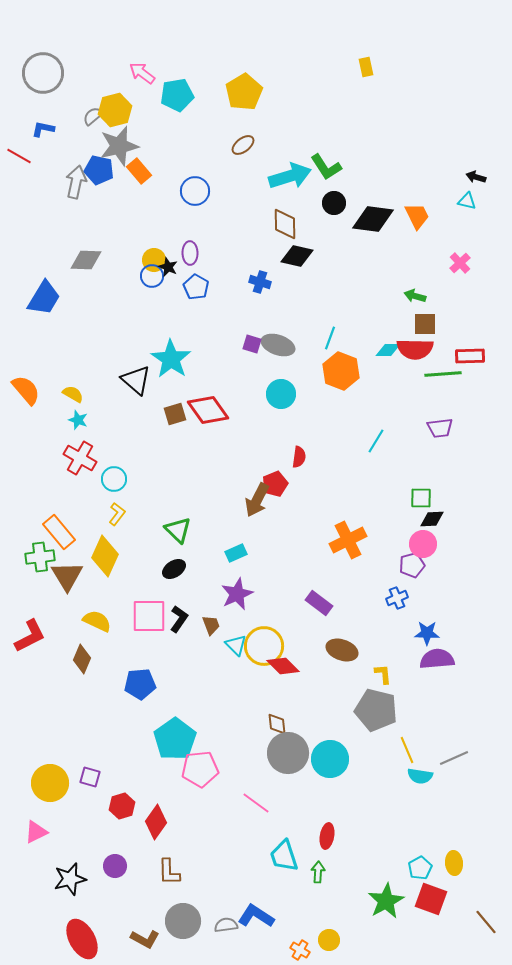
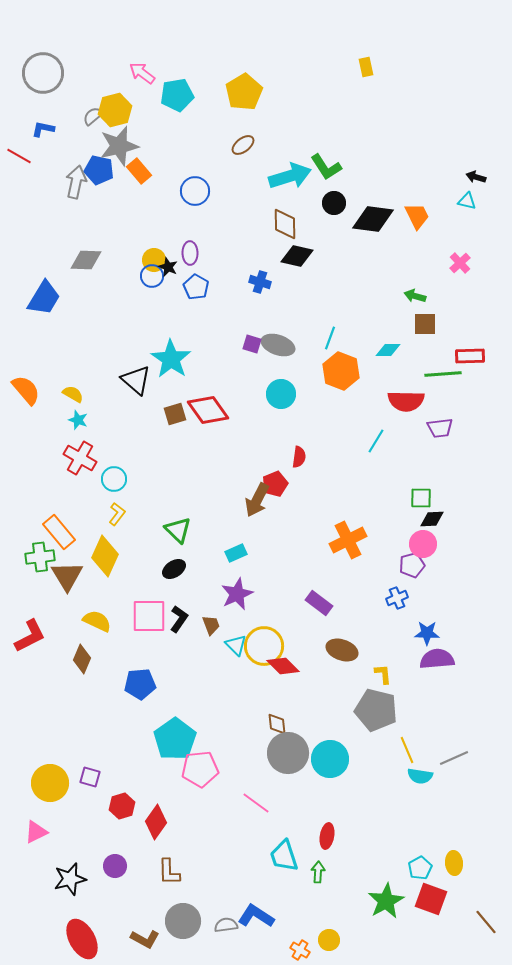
red semicircle at (415, 349): moved 9 px left, 52 px down
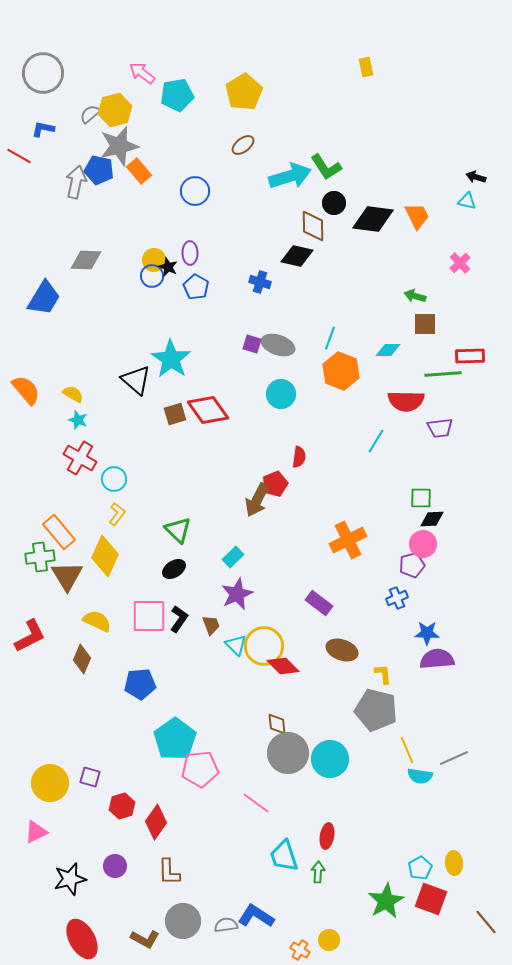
gray semicircle at (93, 116): moved 3 px left, 2 px up
brown diamond at (285, 224): moved 28 px right, 2 px down
cyan rectangle at (236, 553): moved 3 px left, 4 px down; rotated 20 degrees counterclockwise
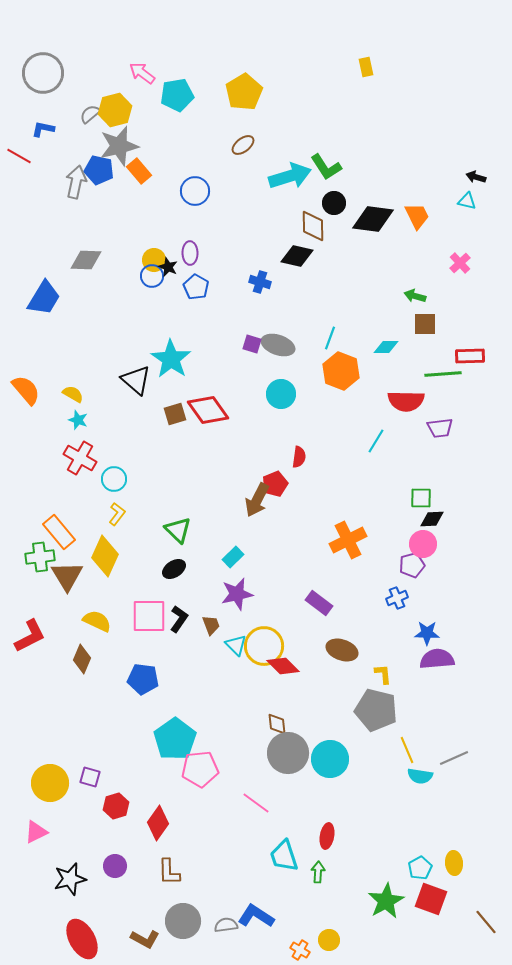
cyan diamond at (388, 350): moved 2 px left, 3 px up
purple star at (237, 594): rotated 12 degrees clockwise
blue pentagon at (140, 684): moved 3 px right, 5 px up; rotated 12 degrees clockwise
red hexagon at (122, 806): moved 6 px left
red diamond at (156, 822): moved 2 px right, 1 px down
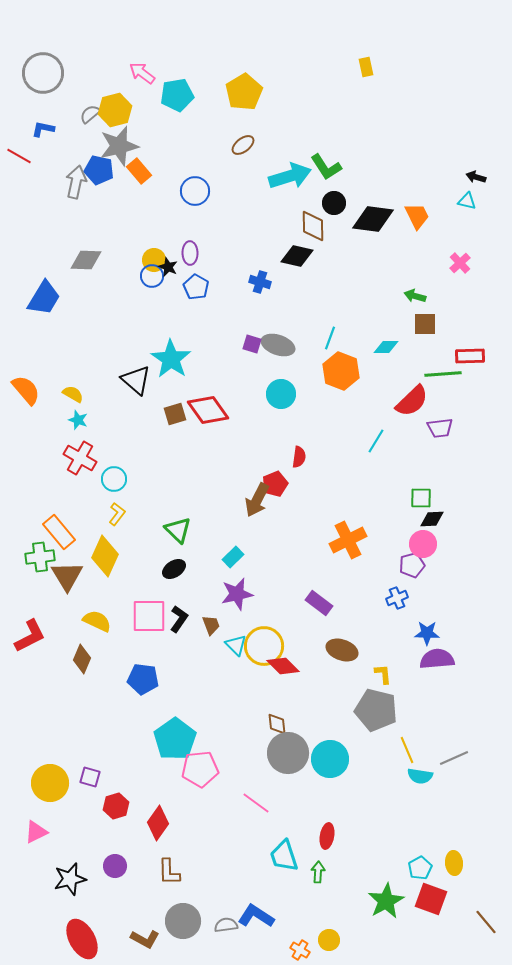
red semicircle at (406, 401): moved 6 px right; rotated 45 degrees counterclockwise
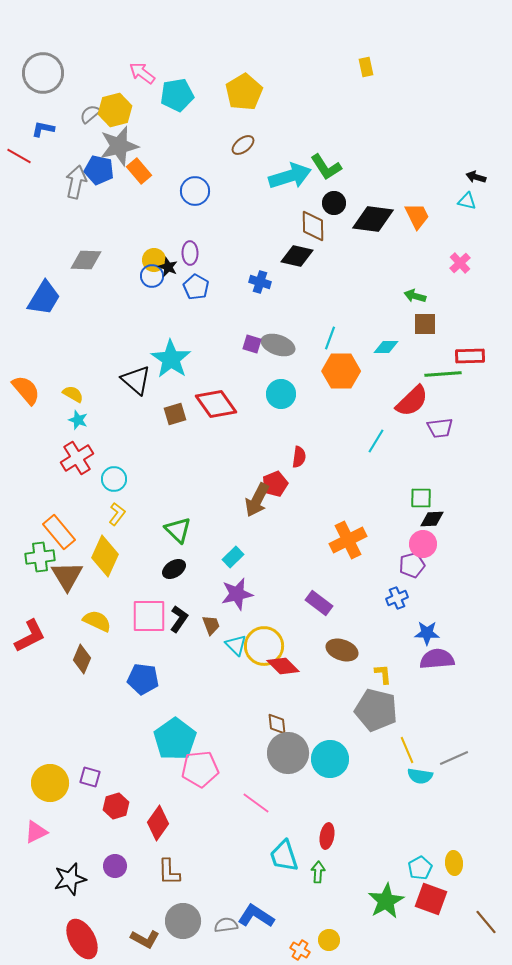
orange hexagon at (341, 371): rotated 21 degrees counterclockwise
red diamond at (208, 410): moved 8 px right, 6 px up
red cross at (80, 458): moved 3 px left; rotated 28 degrees clockwise
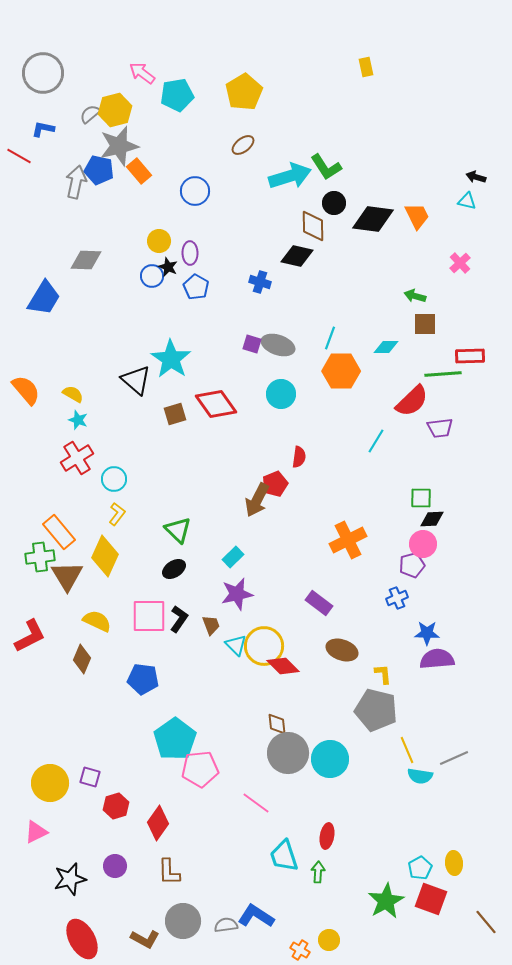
yellow circle at (154, 260): moved 5 px right, 19 px up
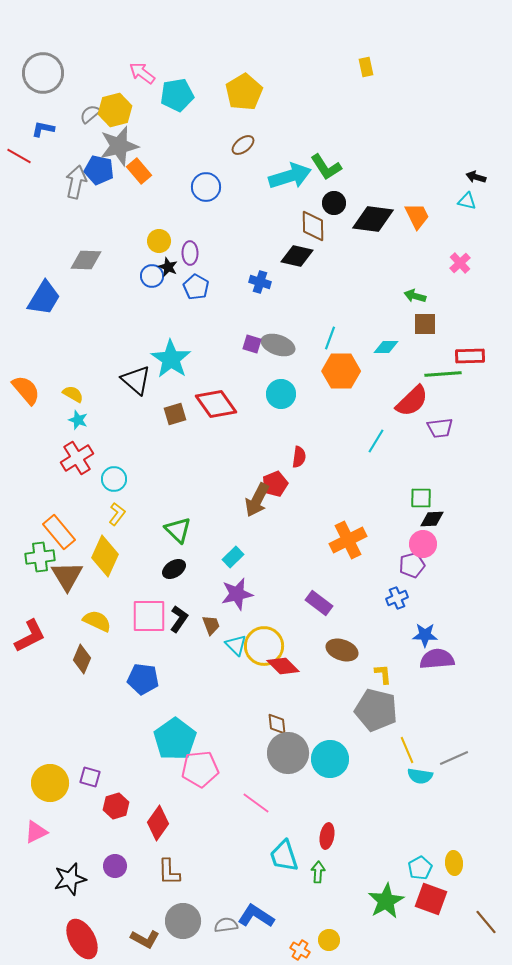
blue circle at (195, 191): moved 11 px right, 4 px up
blue star at (427, 633): moved 2 px left, 2 px down
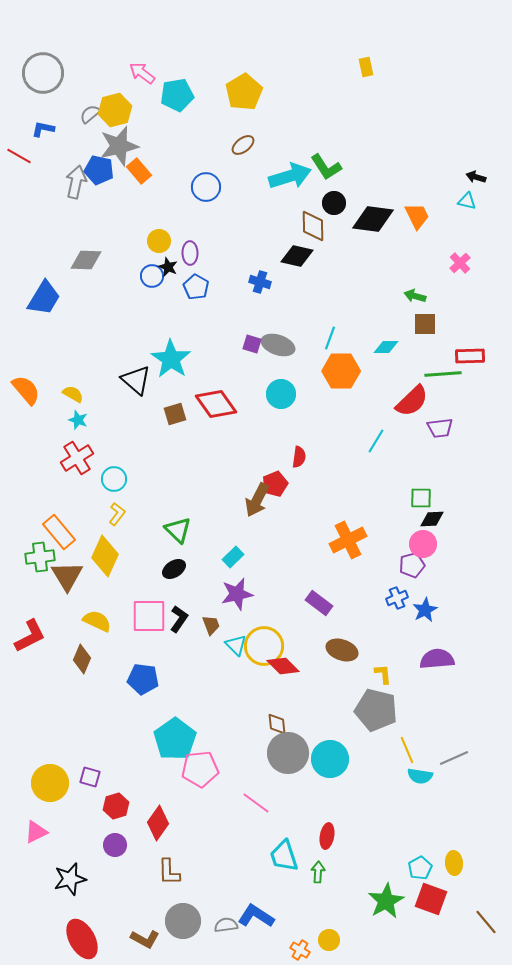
blue star at (425, 635): moved 25 px up; rotated 30 degrees counterclockwise
purple circle at (115, 866): moved 21 px up
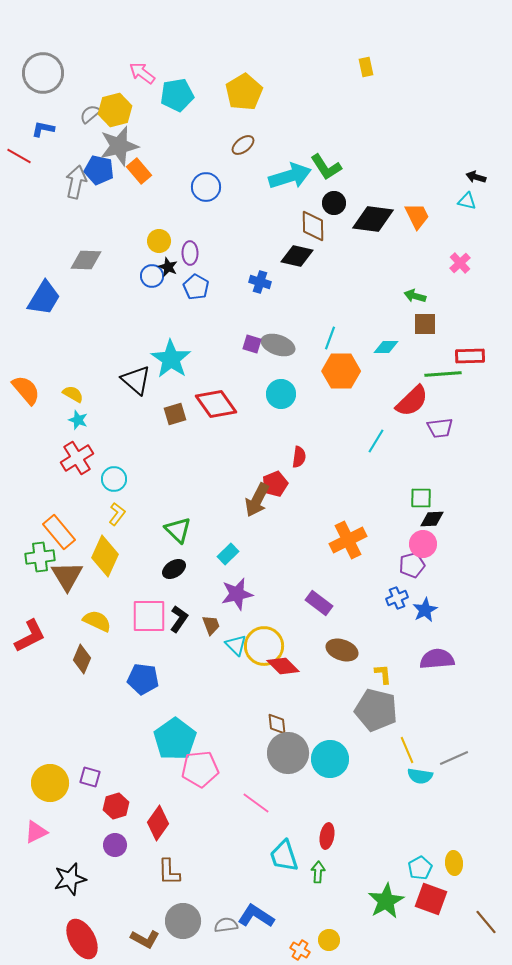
cyan rectangle at (233, 557): moved 5 px left, 3 px up
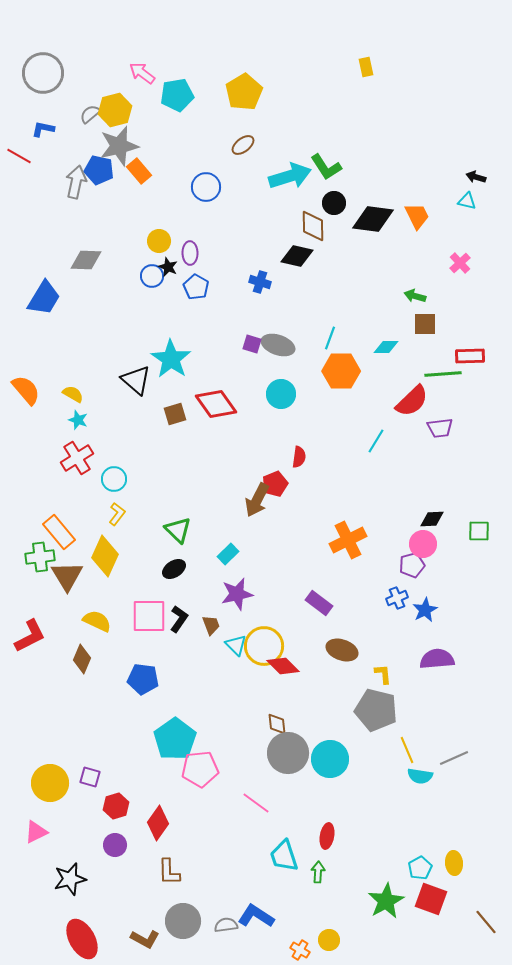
green square at (421, 498): moved 58 px right, 33 px down
